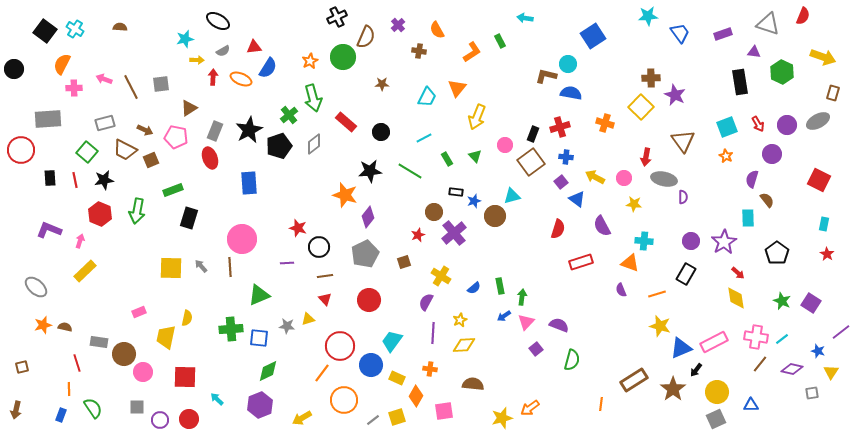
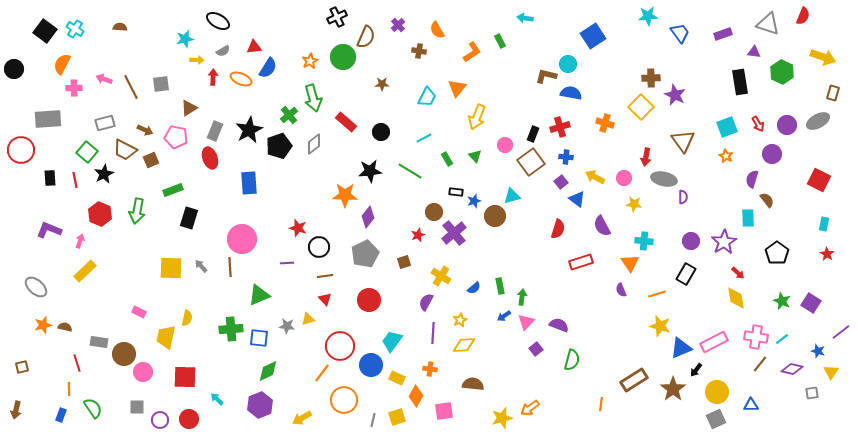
black star at (104, 180): moved 6 px up; rotated 18 degrees counterclockwise
orange star at (345, 195): rotated 15 degrees counterclockwise
orange triangle at (630, 263): rotated 36 degrees clockwise
pink rectangle at (139, 312): rotated 48 degrees clockwise
gray line at (373, 420): rotated 40 degrees counterclockwise
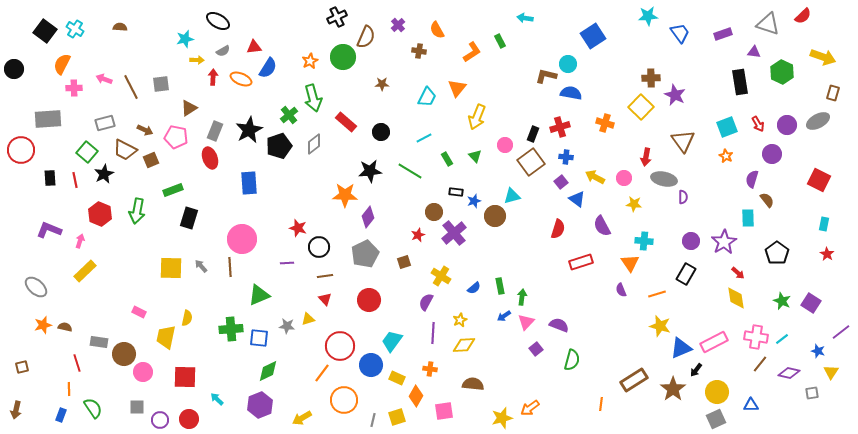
red semicircle at (803, 16): rotated 24 degrees clockwise
purple diamond at (792, 369): moved 3 px left, 4 px down
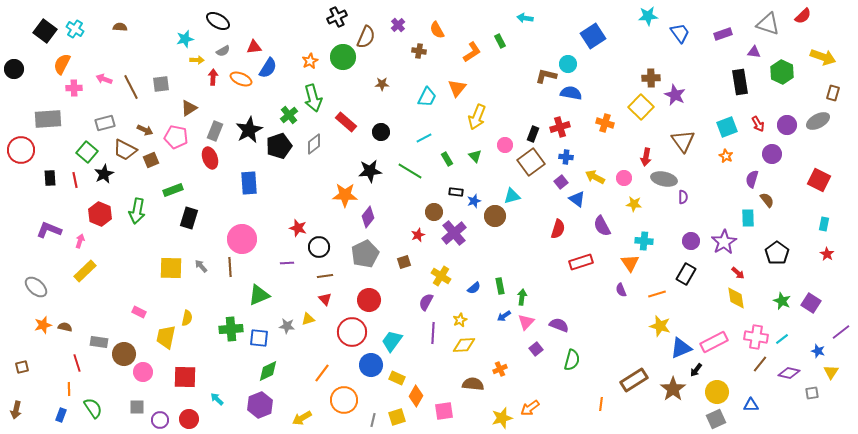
red circle at (340, 346): moved 12 px right, 14 px up
orange cross at (430, 369): moved 70 px right; rotated 32 degrees counterclockwise
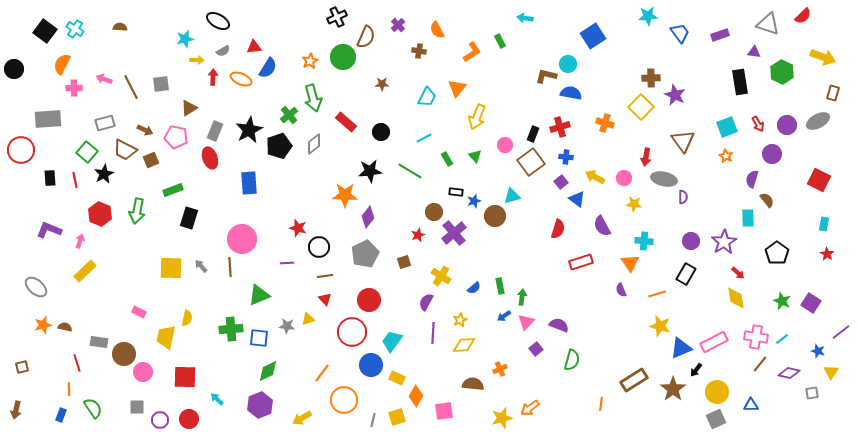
purple rectangle at (723, 34): moved 3 px left, 1 px down
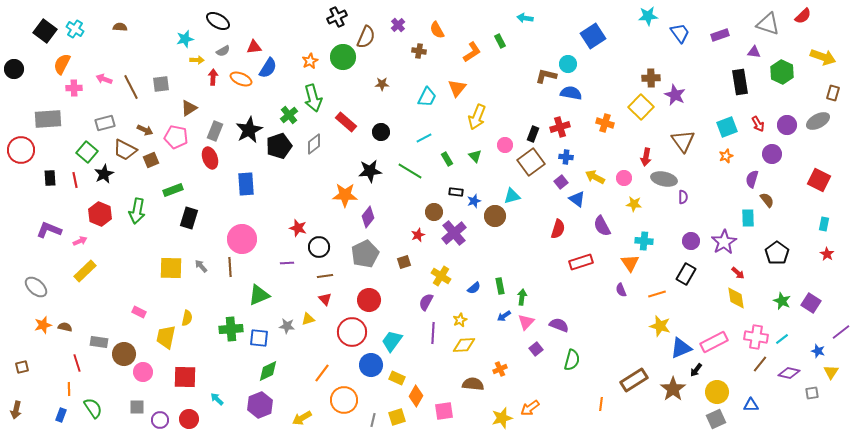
orange star at (726, 156): rotated 24 degrees clockwise
blue rectangle at (249, 183): moved 3 px left, 1 px down
pink arrow at (80, 241): rotated 48 degrees clockwise
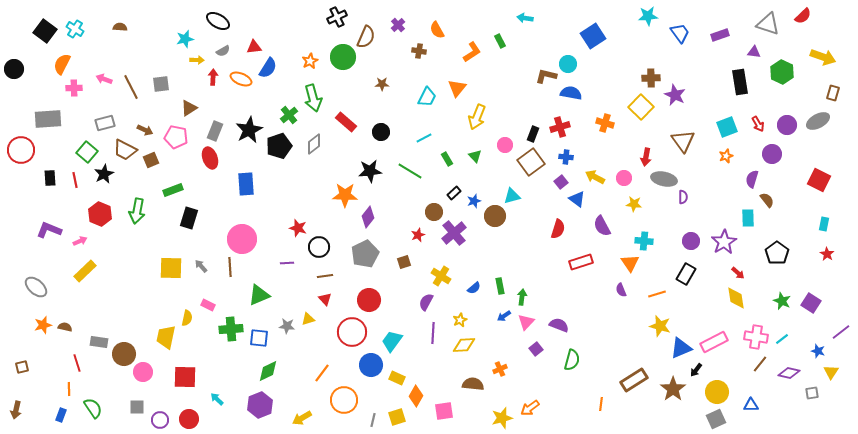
black rectangle at (456, 192): moved 2 px left, 1 px down; rotated 48 degrees counterclockwise
pink rectangle at (139, 312): moved 69 px right, 7 px up
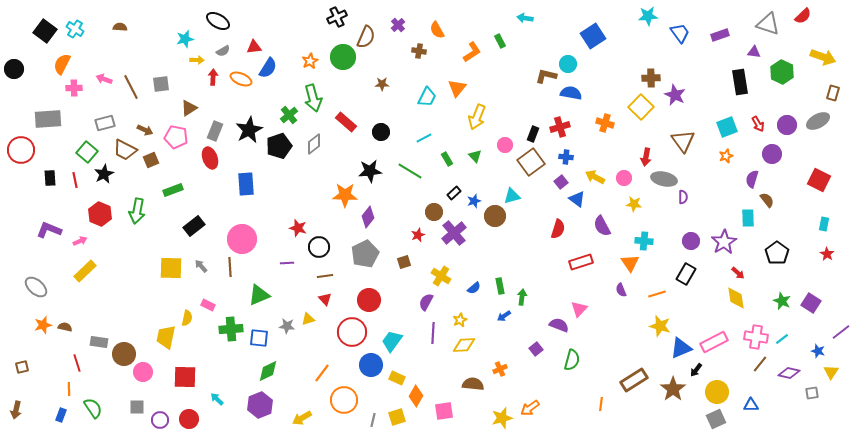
black rectangle at (189, 218): moved 5 px right, 8 px down; rotated 35 degrees clockwise
pink triangle at (526, 322): moved 53 px right, 13 px up
